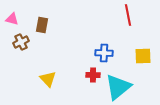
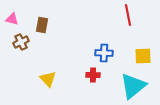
cyan triangle: moved 15 px right, 1 px up
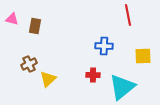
brown rectangle: moved 7 px left, 1 px down
brown cross: moved 8 px right, 22 px down
blue cross: moved 7 px up
yellow triangle: rotated 30 degrees clockwise
cyan triangle: moved 11 px left, 1 px down
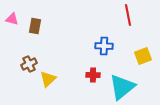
yellow square: rotated 18 degrees counterclockwise
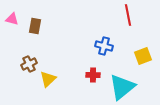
blue cross: rotated 12 degrees clockwise
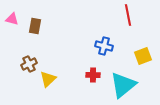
cyan triangle: moved 1 px right, 2 px up
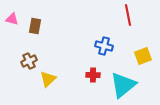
brown cross: moved 3 px up
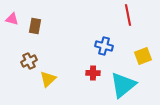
red cross: moved 2 px up
